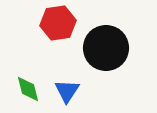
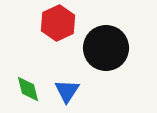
red hexagon: rotated 16 degrees counterclockwise
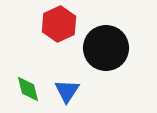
red hexagon: moved 1 px right, 1 px down
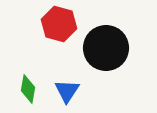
red hexagon: rotated 20 degrees counterclockwise
green diamond: rotated 24 degrees clockwise
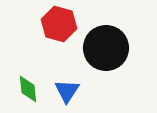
green diamond: rotated 16 degrees counterclockwise
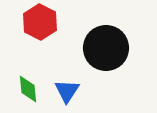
red hexagon: moved 19 px left, 2 px up; rotated 12 degrees clockwise
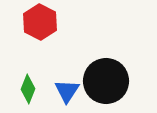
black circle: moved 33 px down
green diamond: rotated 28 degrees clockwise
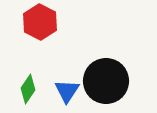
green diamond: rotated 12 degrees clockwise
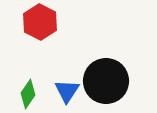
green diamond: moved 5 px down
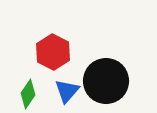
red hexagon: moved 13 px right, 30 px down
blue triangle: rotated 8 degrees clockwise
